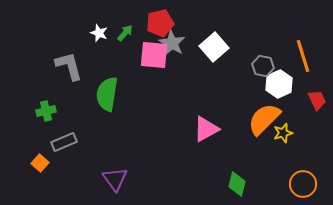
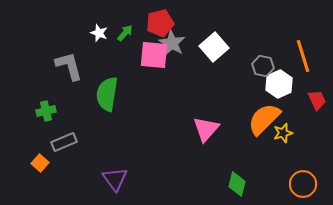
pink triangle: rotated 20 degrees counterclockwise
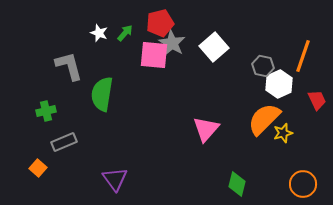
orange line: rotated 36 degrees clockwise
green semicircle: moved 5 px left
orange square: moved 2 px left, 5 px down
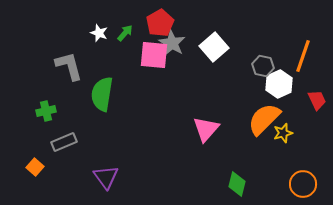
red pentagon: rotated 16 degrees counterclockwise
orange square: moved 3 px left, 1 px up
purple triangle: moved 9 px left, 2 px up
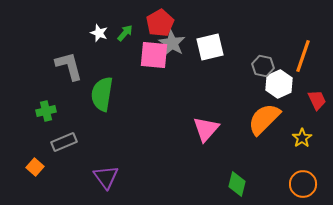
white square: moved 4 px left; rotated 28 degrees clockwise
yellow star: moved 19 px right, 5 px down; rotated 18 degrees counterclockwise
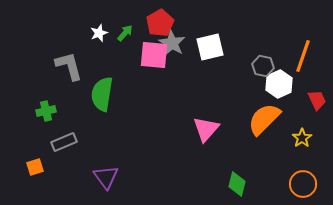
white star: rotated 30 degrees clockwise
orange square: rotated 30 degrees clockwise
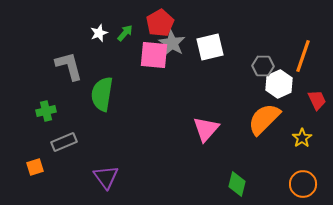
gray hexagon: rotated 10 degrees counterclockwise
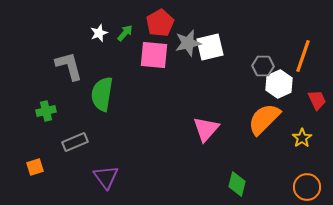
gray star: moved 16 px right; rotated 28 degrees clockwise
gray rectangle: moved 11 px right
orange circle: moved 4 px right, 3 px down
